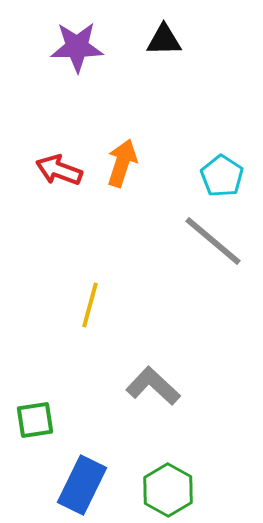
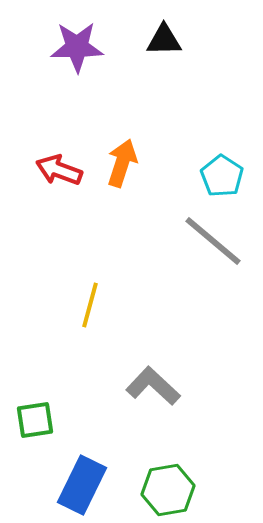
green hexagon: rotated 21 degrees clockwise
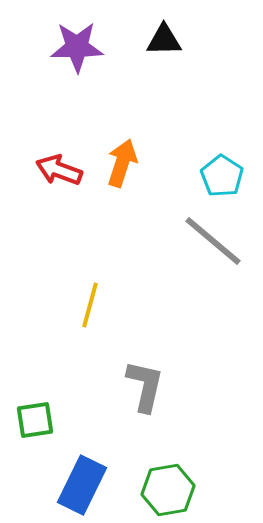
gray L-shape: moved 8 px left; rotated 60 degrees clockwise
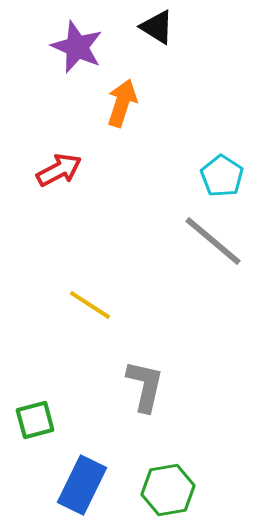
black triangle: moved 7 px left, 13 px up; rotated 33 degrees clockwise
purple star: rotated 24 degrees clockwise
orange arrow: moved 60 px up
red arrow: rotated 132 degrees clockwise
yellow line: rotated 72 degrees counterclockwise
green square: rotated 6 degrees counterclockwise
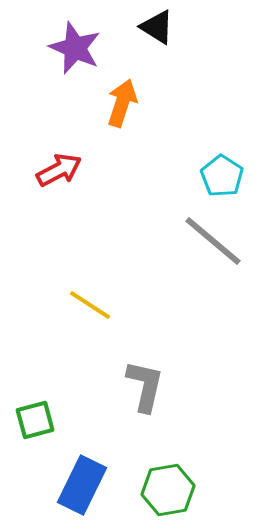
purple star: moved 2 px left, 1 px down
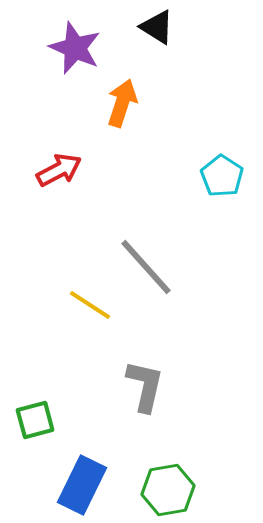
gray line: moved 67 px left, 26 px down; rotated 8 degrees clockwise
